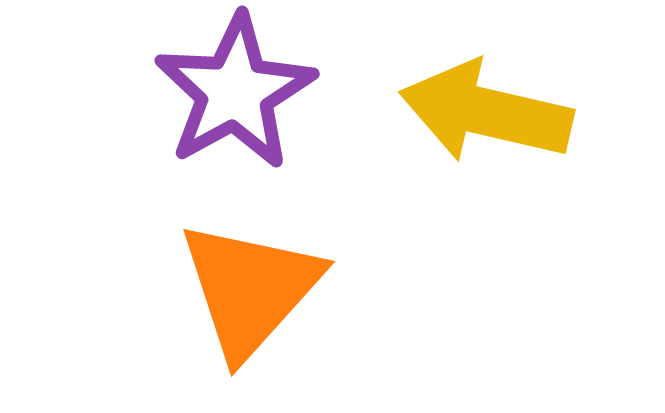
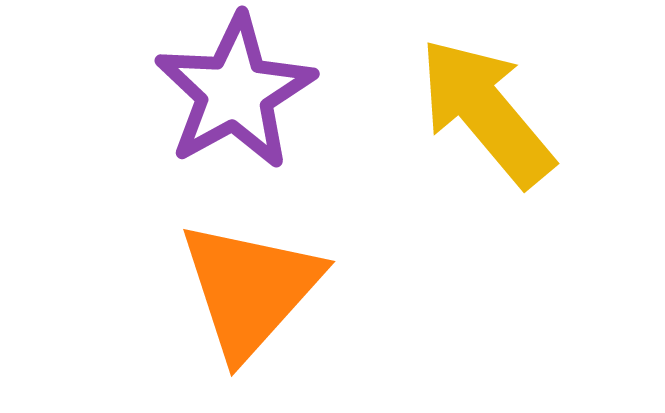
yellow arrow: rotated 37 degrees clockwise
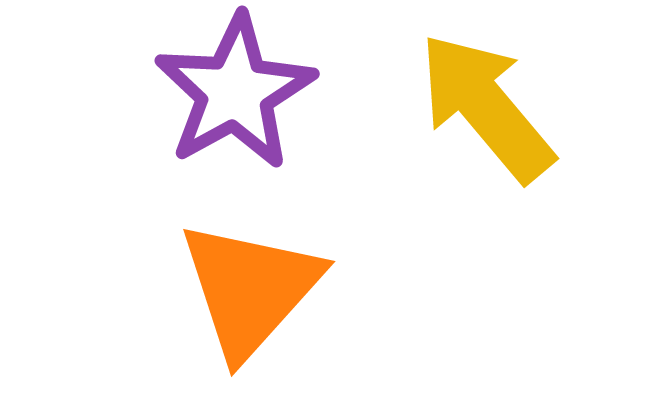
yellow arrow: moved 5 px up
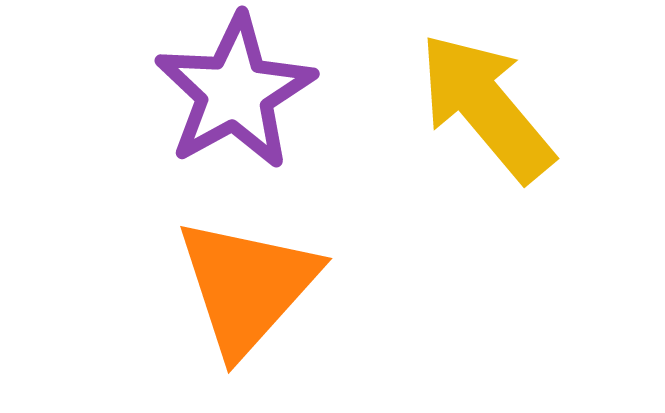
orange triangle: moved 3 px left, 3 px up
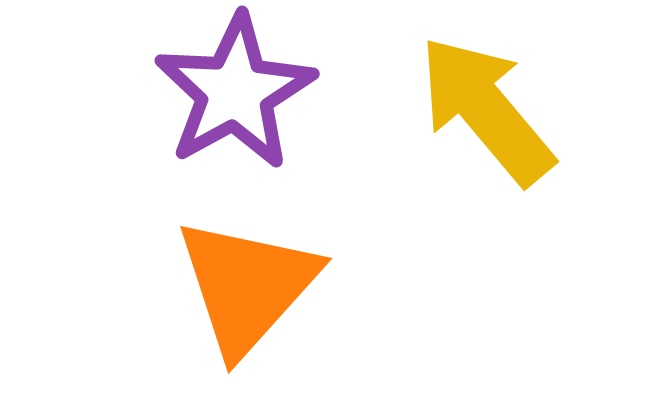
yellow arrow: moved 3 px down
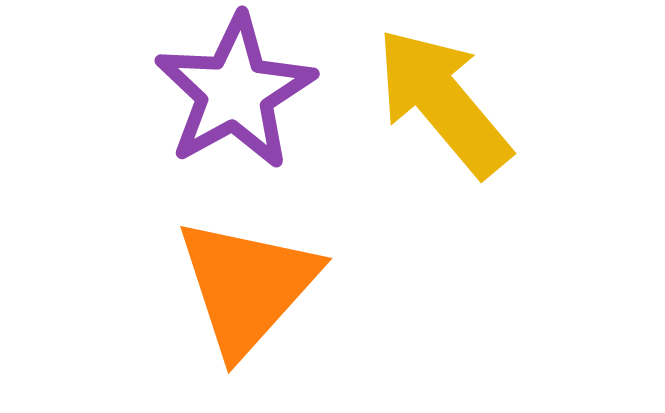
yellow arrow: moved 43 px left, 8 px up
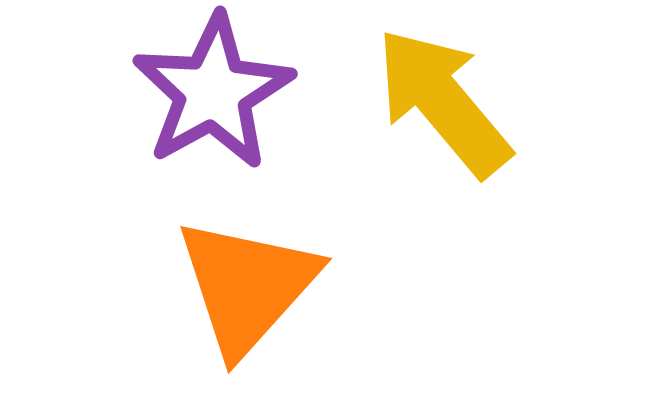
purple star: moved 22 px left
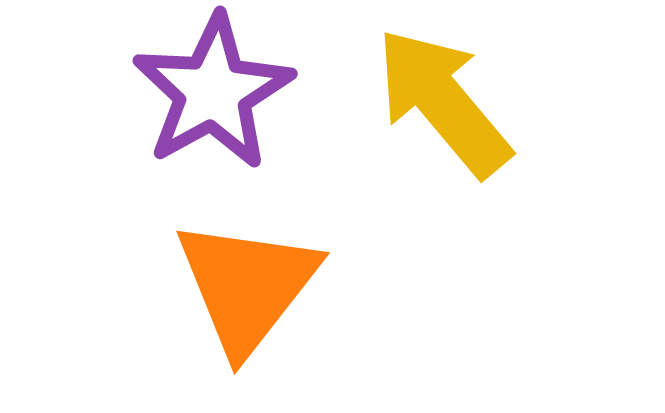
orange triangle: rotated 4 degrees counterclockwise
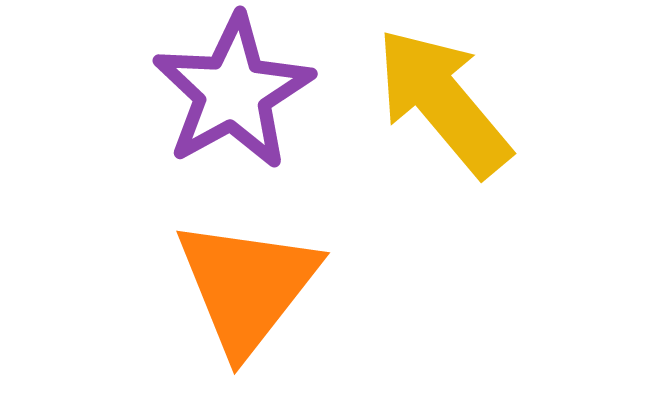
purple star: moved 20 px right
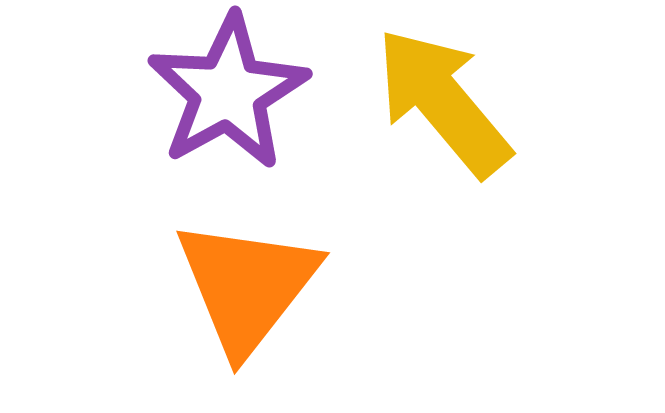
purple star: moved 5 px left
